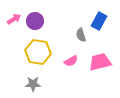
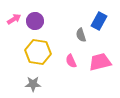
pink semicircle: rotated 96 degrees clockwise
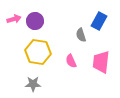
pink arrow: rotated 16 degrees clockwise
pink trapezoid: moved 1 px right; rotated 70 degrees counterclockwise
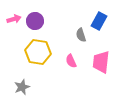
gray star: moved 11 px left, 3 px down; rotated 21 degrees counterclockwise
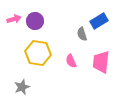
blue rectangle: rotated 30 degrees clockwise
gray semicircle: moved 1 px right, 1 px up
yellow hexagon: moved 1 px down
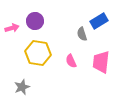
pink arrow: moved 2 px left, 9 px down
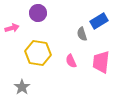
purple circle: moved 3 px right, 8 px up
gray star: rotated 14 degrees counterclockwise
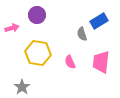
purple circle: moved 1 px left, 2 px down
pink semicircle: moved 1 px left, 1 px down
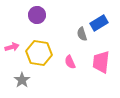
blue rectangle: moved 2 px down
pink arrow: moved 19 px down
yellow hexagon: moved 1 px right
gray star: moved 7 px up
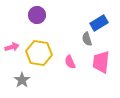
gray semicircle: moved 5 px right, 5 px down
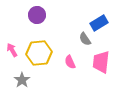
gray semicircle: moved 2 px left; rotated 16 degrees counterclockwise
pink arrow: moved 3 px down; rotated 104 degrees counterclockwise
yellow hexagon: rotated 15 degrees counterclockwise
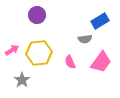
blue rectangle: moved 1 px right, 2 px up
gray semicircle: rotated 64 degrees counterclockwise
pink arrow: rotated 88 degrees clockwise
pink trapezoid: rotated 150 degrees counterclockwise
